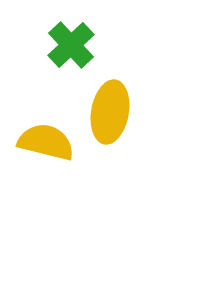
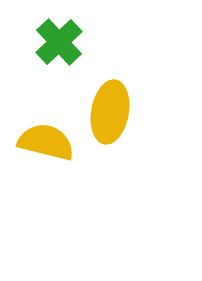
green cross: moved 12 px left, 3 px up
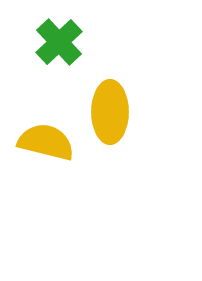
yellow ellipse: rotated 10 degrees counterclockwise
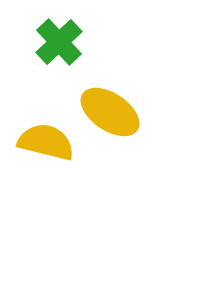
yellow ellipse: rotated 56 degrees counterclockwise
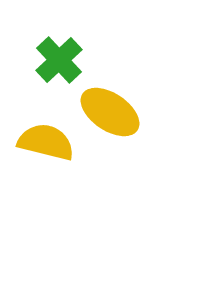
green cross: moved 18 px down
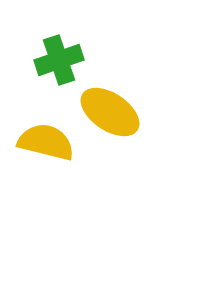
green cross: rotated 24 degrees clockwise
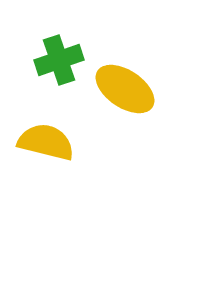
yellow ellipse: moved 15 px right, 23 px up
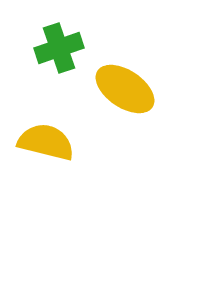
green cross: moved 12 px up
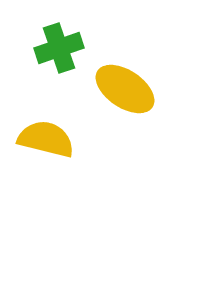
yellow semicircle: moved 3 px up
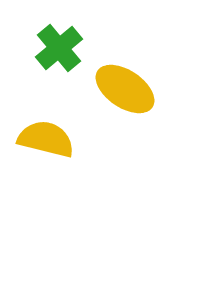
green cross: rotated 21 degrees counterclockwise
